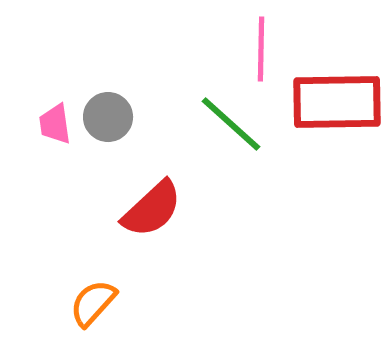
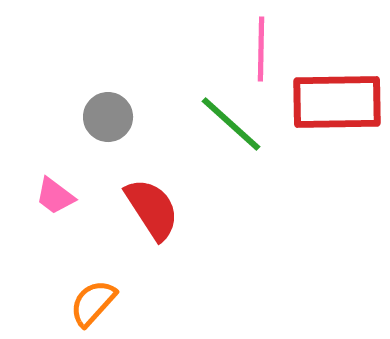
pink trapezoid: moved 72 px down; rotated 45 degrees counterclockwise
red semicircle: rotated 80 degrees counterclockwise
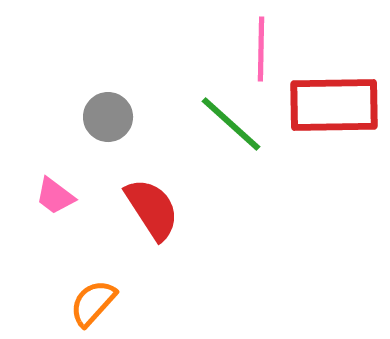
red rectangle: moved 3 px left, 3 px down
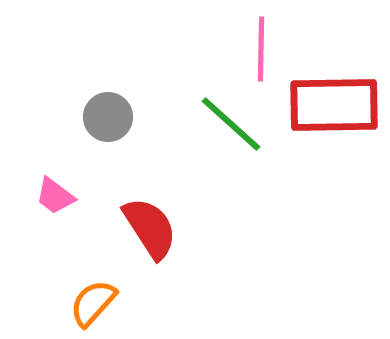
red semicircle: moved 2 px left, 19 px down
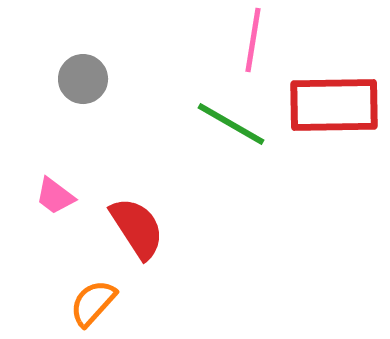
pink line: moved 8 px left, 9 px up; rotated 8 degrees clockwise
gray circle: moved 25 px left, 38 px up
green line: rotated 12 degrees counterclockwise
red semicircle: moved 13 px left
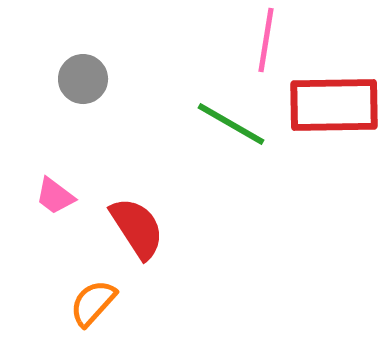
pink line: moved 13 px right
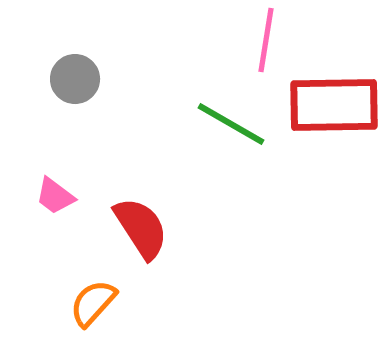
gray circle: moved 8 px left
red semicircle: moved 4 px right
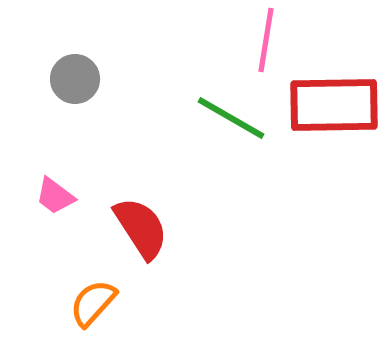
green line: moved 6 px up
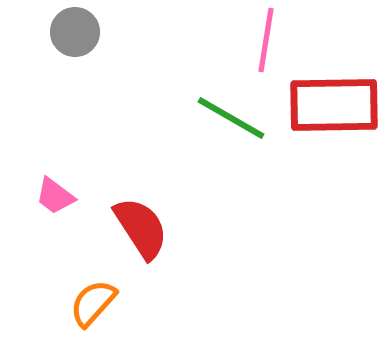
gray circle: moved 47 px up
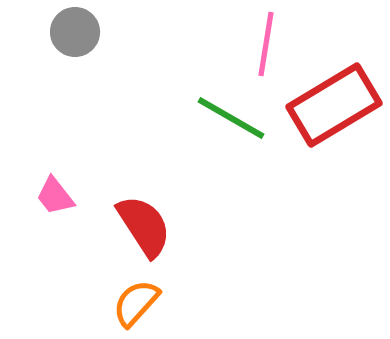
pink line: moved 4 px down
red rectangle: rotated 30 degrees counterclockwise
pink trapezoid: rotated 15 degrees clockwise
red semicircle: moved 3 px right, 2 px up
orange semicircle: moved 43 px right
